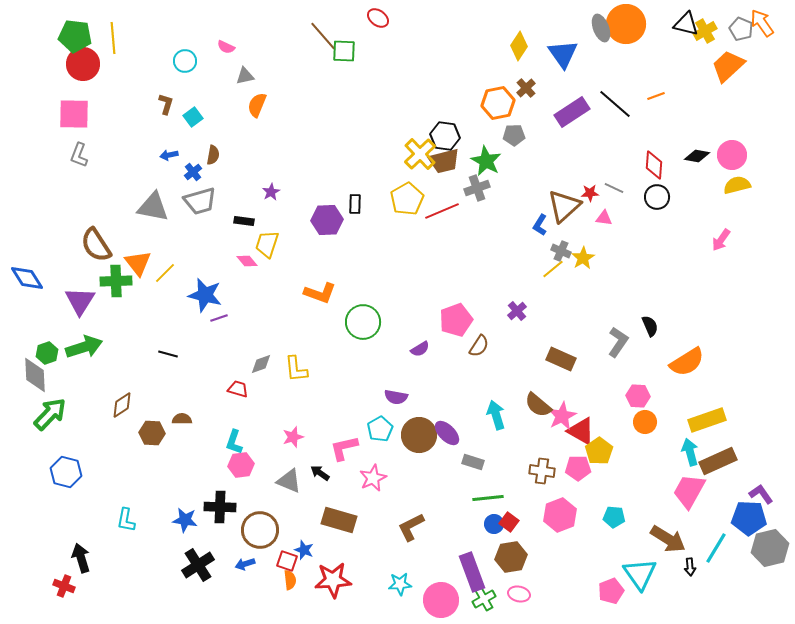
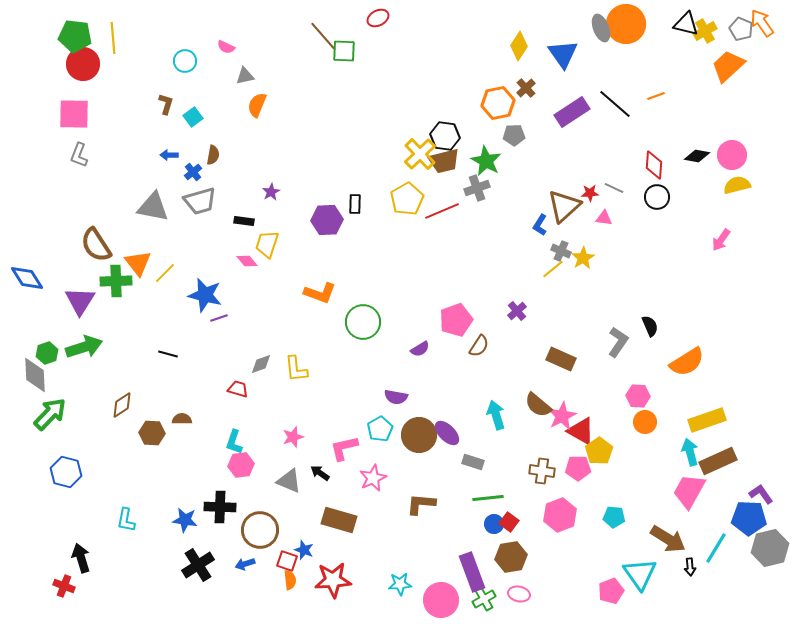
red ellipse at (378, 18): rotated 65 degrees counterclockwise
blue arrow at (169, 155): rotated 12 degrees clockwise
brown L-shape at (411, 527): moved 10 px right, 23 px up; rotated 32 degrees clockwise
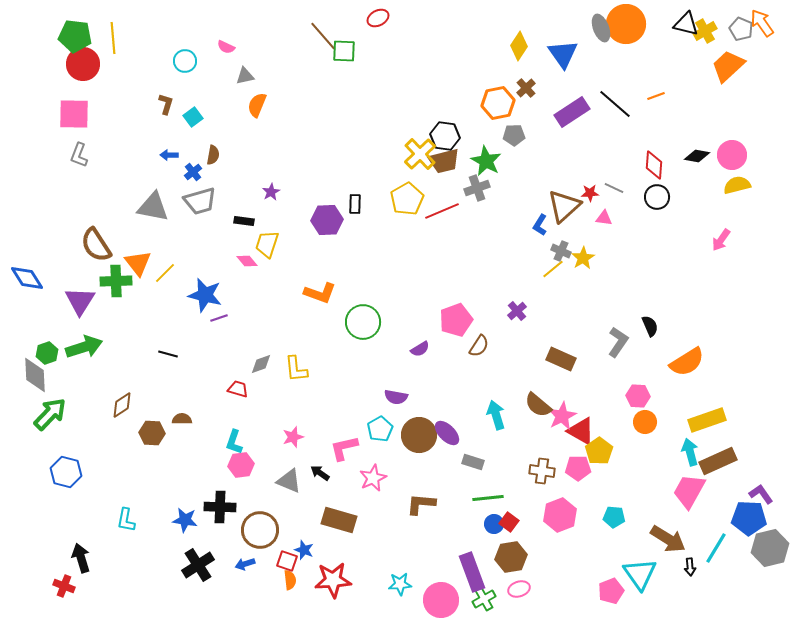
pink ellipse at (519, 594): moved 5 px up; rotated 30 degrees counterclockwise
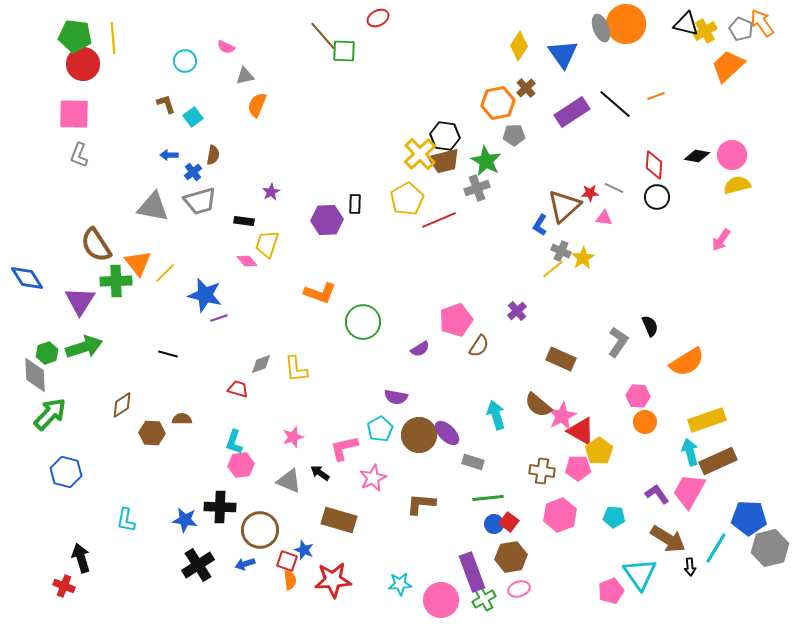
brown L-shape at (166, 104): rotated 35 degrees counterclockwise
red line at (442, 211): moved 3 px left, 9 px down
purple L-shape at (761, 494): moved 104 px left
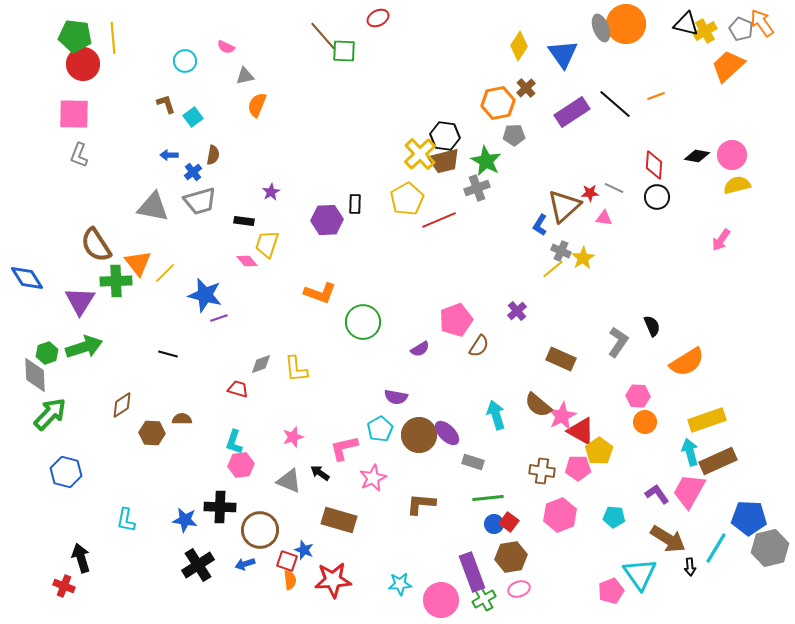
black semicircle at (650, 326): moved 2 px right
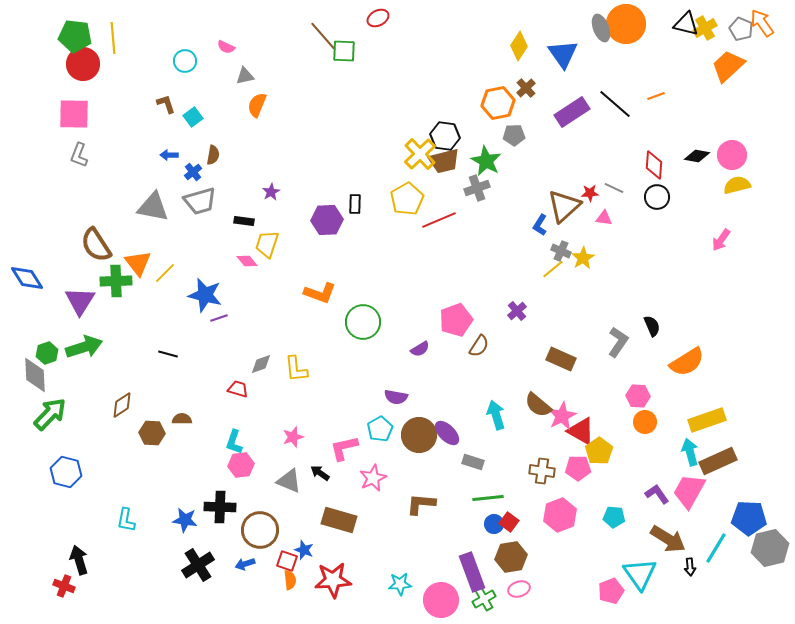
yellow cross at (705, 31): moved 3 px up
black arrow at (81, 558): moved 2 px left, 2 px down
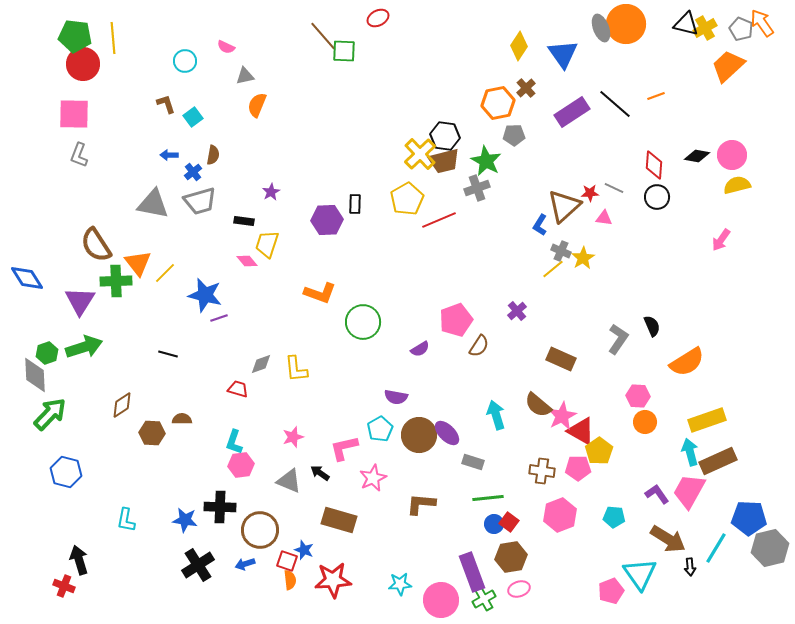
gray triangle at (153, 207): moved 3 px up
gray L-shape at (618, 342): moved 3 px up
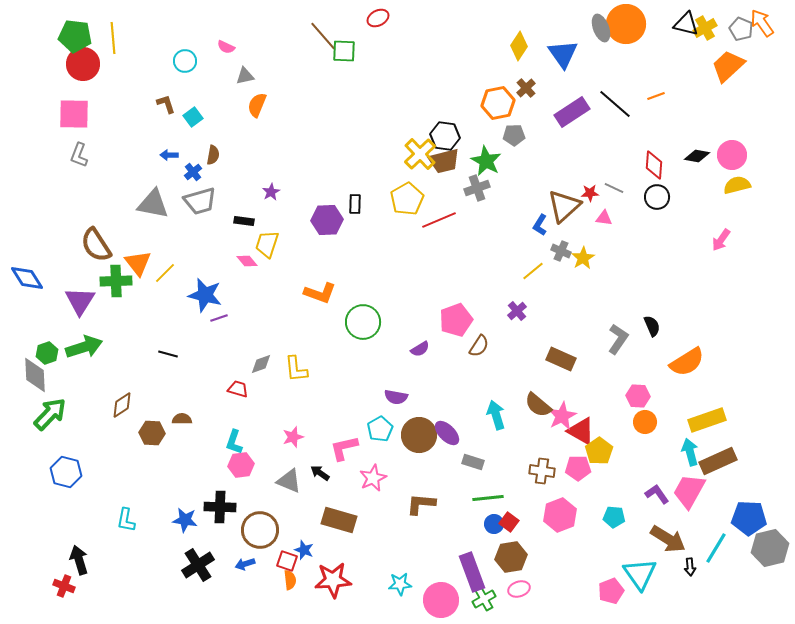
yellow line at (553, 269): moved 20 px left, 2 px down
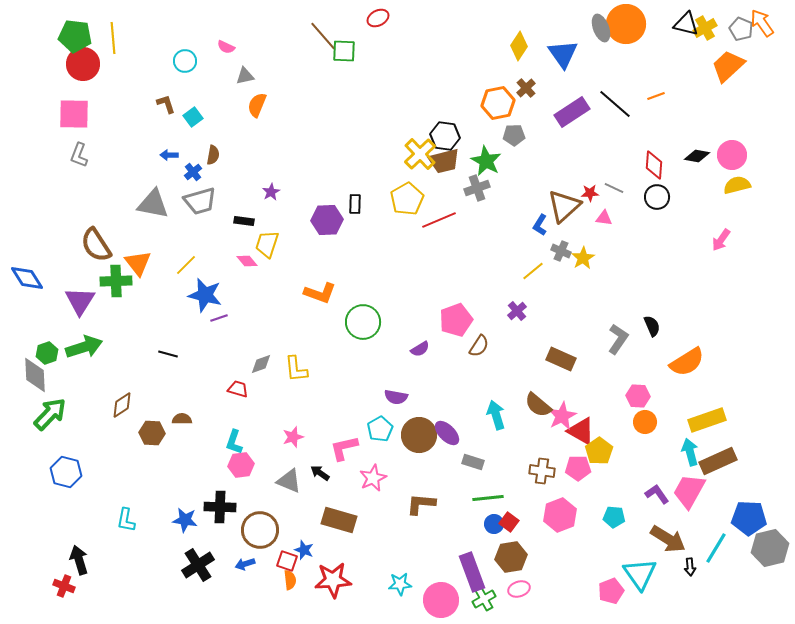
yellow line at (165, 273): moved 21 px right, 8 px up
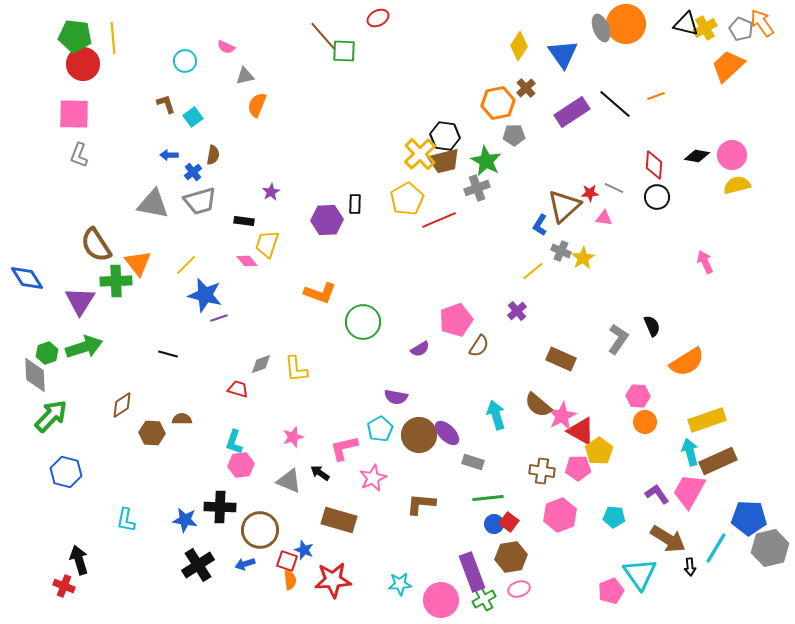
pink arrow at (721, 240): moved 16 px left, 22 px down; rotated 120 degrees clockwise
green arrow at (50, 414): moved 1 px right, 2 px down
